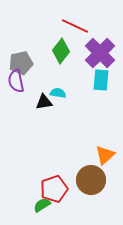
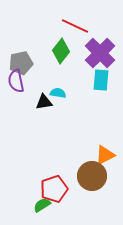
orange triangle: rotated 15 degrees clockwise
brown circle: moved 1 px right, 4 px up
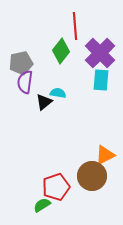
red line: rotated 60 degrees clockwise
purple semicircle: moved 9 px right, 1 px down; rotated 20 degrees clockwise
black triangle: rotated 30 degrees counterclockwise
red pentagon: moved 2 px right, 2 px up
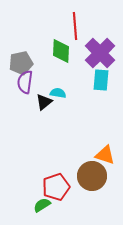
green diamond: rotated 35 degrees counterclockwise
orange triangle: rotated 45 degrees clockwise
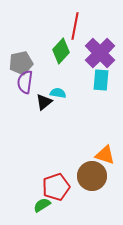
red line: rotated 16 degrees clockwise
green diamond: rotated 40 degrees clockwise
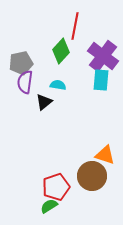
purple cross: moved 3 px right, 3 px down; rotated 8 degrees counterclockwise
cyan semicircle: moved 8 px up
green semicircle: moved 7 px right, 1 px down
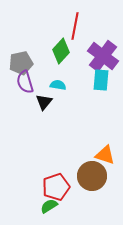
purple semicircle: rotated 25 degrees counterclockwise
black triangle: rotated 12 degrees counterclockwise
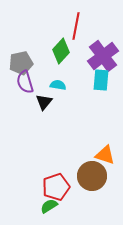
red line: moved 1 px right
purple cross: rotated 16 degrees clockwise
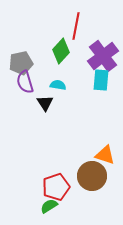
black triangle: moved 1 px right, 1 px down; rotated 12 degrees counterclockwise
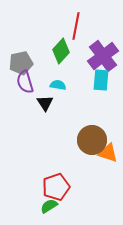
orange triangle: moved 3 px right, 2 px up
brown circle: moved 36 px up
